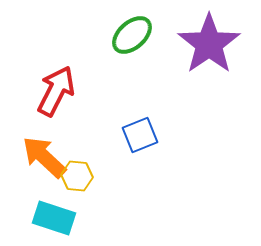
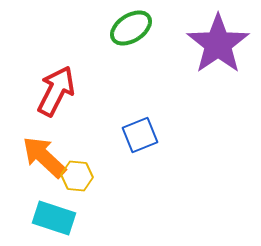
green ellipse: moved 1 px left, 7 px up; rotated 9 degrees clockwise
purple star: moved 9 px right
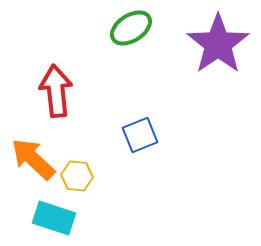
red arrow: rotated 33 degrees counterclockwise
orange arrow: moved 11 px left, 2 px down
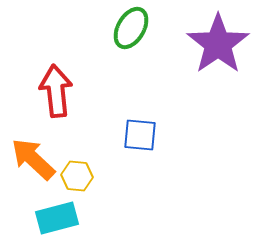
green ellipse: rotated 27 degrees counterclockwise
blue square: rotated 27 degrees clockwise
cyan rectangle: moved 3 px right; rotated 33 degrees counterclockwise
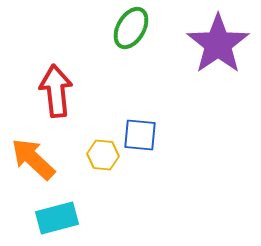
yellow hexagon: moved 26 px right, 21 px up
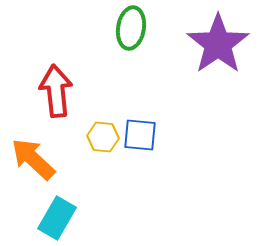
green ellipse: rotated 21 degrees counterclockwise
yellow hexagon: moved 18 px up
cyan rectangle: rotated 45 degrees counterclockwise
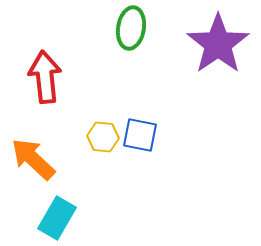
red arrow: moved 11 px left, 14 px up
blue square: rotated 6 degrees clockwise
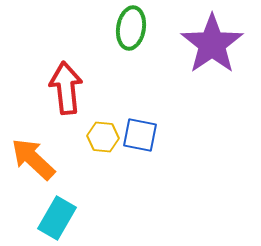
purple star: moved 6 px left
red arrow: moved 21 px right, 11 px down
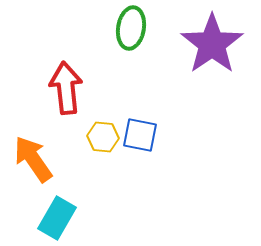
orange arrow: rotated 12 degrees clockwise
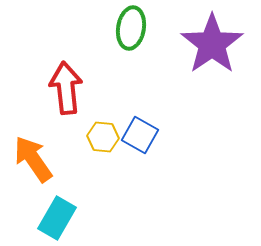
blue square: rotated 18 degrees clockwise
